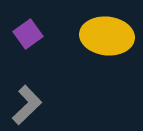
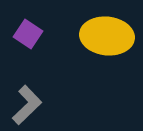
purple square: rotated 20 degrees counterclockwise
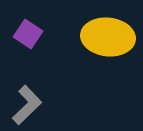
yellow ellipse: moved 1 px right, 1 px down
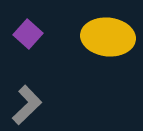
purple square: rotated 8 degrees clockwise
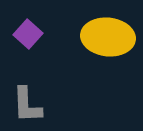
gray L-shape: rotated 132 degrees clockwise
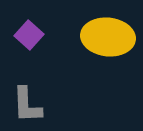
purple square: moved 1 px right, 1 px down
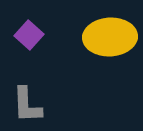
yellow ellipse: moved 2 px right; rotated 9 degrees counterclockwise
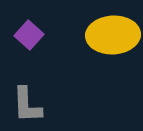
yellow ellipse: moved 3 px right, 2 px up
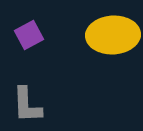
purple square: rotated 20 degrees clockwise
